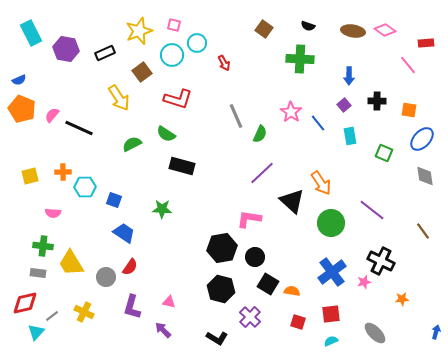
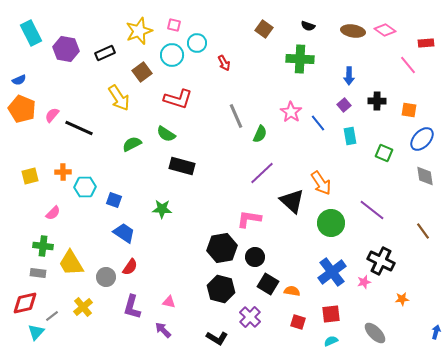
pink semicircle at (53, 213): rotated 49 degrees counterclockwise
yellow cross at (84, 312): moved 1 px left, 5 px up; rotated 24 degrees clockwise
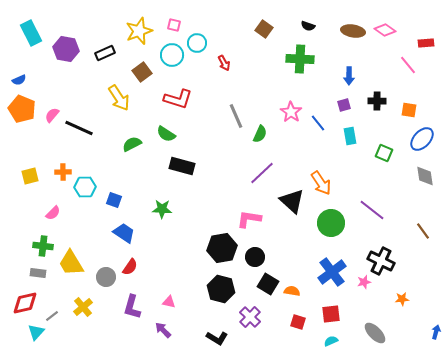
purple square at (344, 105): rotated 24 degrees clockwise
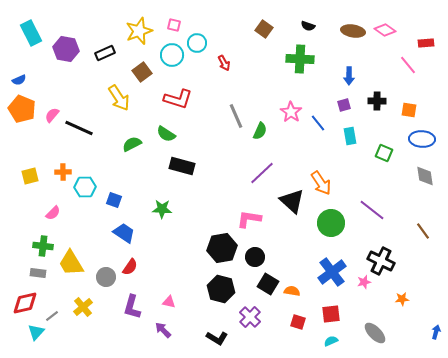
green semicircle at (260, 134): moved 3 px up
blue ellipse at (422, 139): rotated 50 degrees clockwise
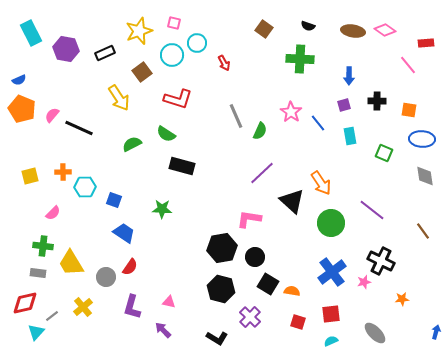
pink square at (174, 25): moved 2 px up
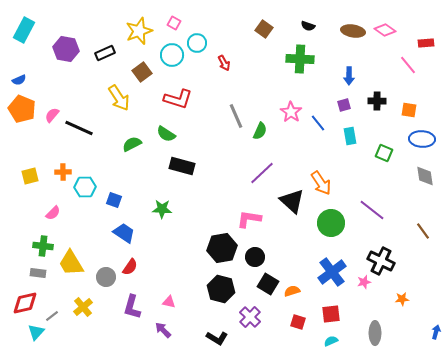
pink square at (174, 23): rotated 16 degrees clockwise
cyan rectangle at (31, 33): moved 7 px left, 3 px up; rotated 55 degrees clockwise
orange semicircle at (292, 291): rotated 28 degrees counterclockwise
gray ellipse at (375, 333): rotated 45 degrees clockwise
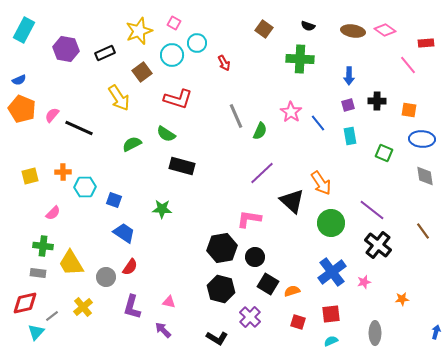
purple square at (344, 105): moved 4 px right
black cross at (381, 261): moved 3 px left, 16 px up; rotated 12 degrees clockwise
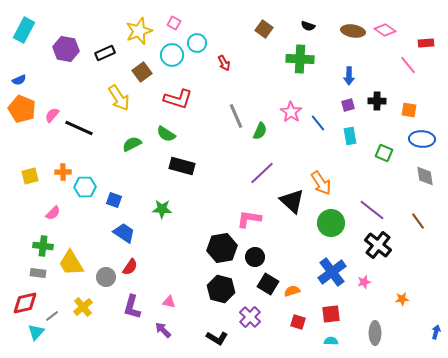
brown line at (423, 231): moved 5 px left, 10 px up
cyan semicircle at (331, 341): rotated 24 degrees clockwise
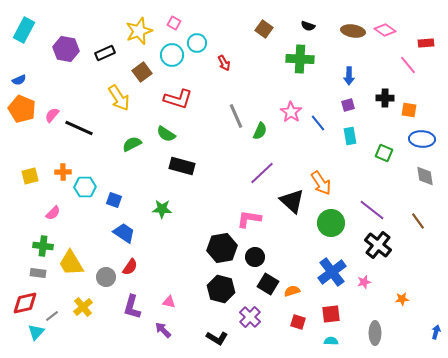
black cross at (377, 101): moved 8 px right, 3 px up
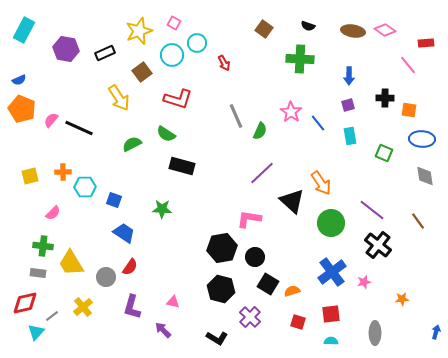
pink semicircle at (52, 115): moved 1 px left, 5 px down
pink triangle at (169, 302): moved 4 px right
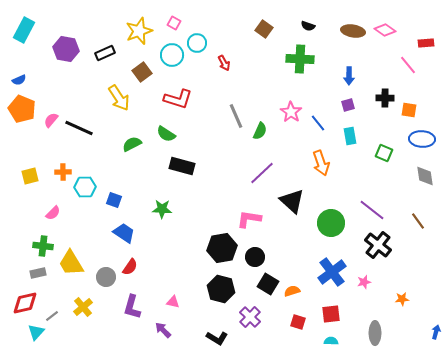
orange arrow at (321, 183): moved 20 px up; rotated 15 degrees clockwise
gray rectangle at (38, 273): rotated 21 degrees counterclockwise
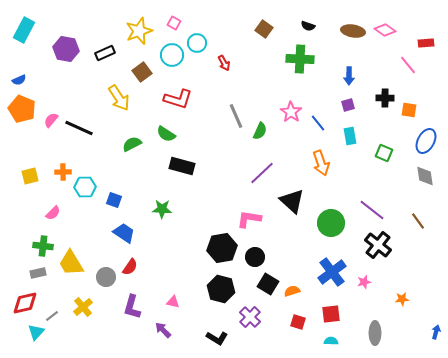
blue ellipse at (422, 139): moved 4 px right, 2 px down; rotated 65 degrees counterclockwise
